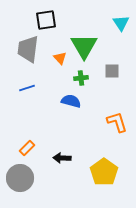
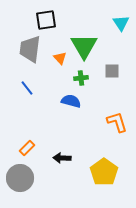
gray trapezoid: moved 2 px right
blue line: rotated 70 degrees clockwise
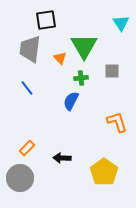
blue semicircle: rotated 78 degrees counterclockwise
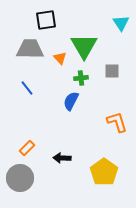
gray trapezoid: rotated 84 degrees clockwise
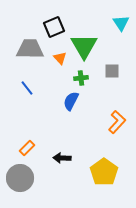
black square: moved 8 px right, 7 px down; rotated 15 degrees counterclockwise
orange L-shape: rotated 60 degrees clockwise
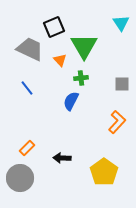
gray trapezoid: rotated 24 degrees clockwise
orange triangle: moved 2 px down
gray square: moved 10 px right, 13 px down
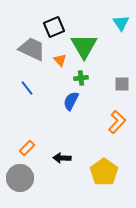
gray trapezoid: moved 2 px right
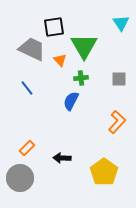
black square: rotated 15 degrees clockwise
gray square: moved 3 px left, 5 px up
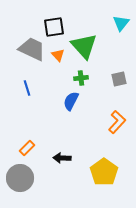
cyan triangle: rotated 12 degrees clockwise
green triangle: rotated 12 degrees counterclockwise
orange triangle: moved 2 px left, 5 px up
gray square: rotated 14 degrees counterclockwise
blue line: rotated 21 degrees clockwise
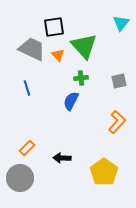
gray square: moved 2 px down
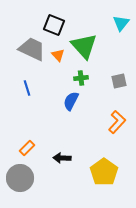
black square: moved 2 px up; rotated 30 degrees clockwise
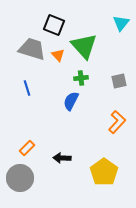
gray trapezoid: rotated 8 degrees counterclockwise
